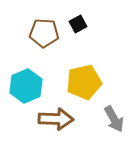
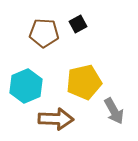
gray arrow: moved 8 px up
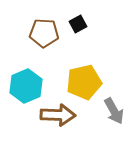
brown arrow: moved 2 px right, 4 px up
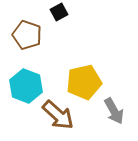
black square: moved 19 px left, 12 px up
brown pentagon: moved 17 px left, 2 px down; rotated 16 degrees clockwise
cyan hexagon: rotated 16 degrees counterclockwise
brown arrow: rotated 40 degrees clockwise
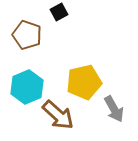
cyan hexagon: moved 1 px right, 1 px down; rotated 16 degrees clockwise
gray arrow: moved 2 px up
